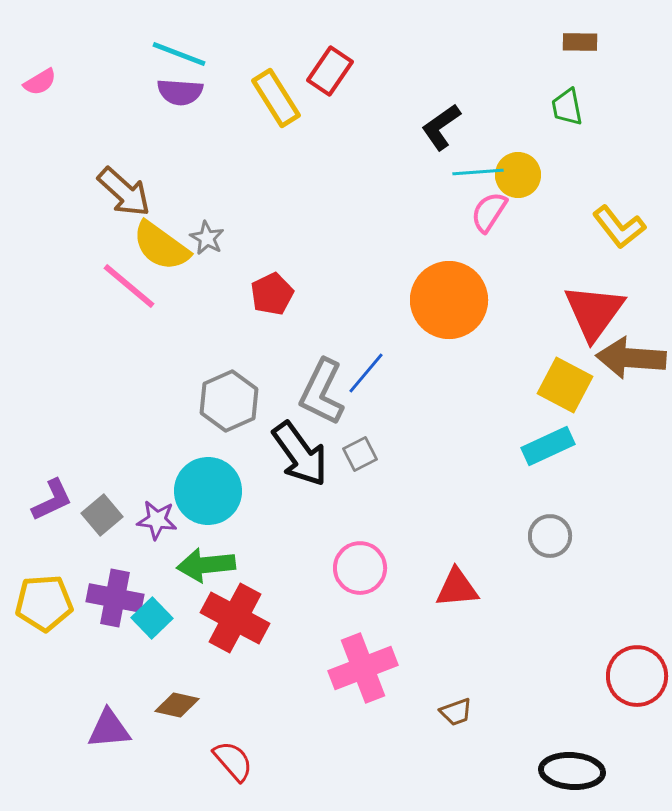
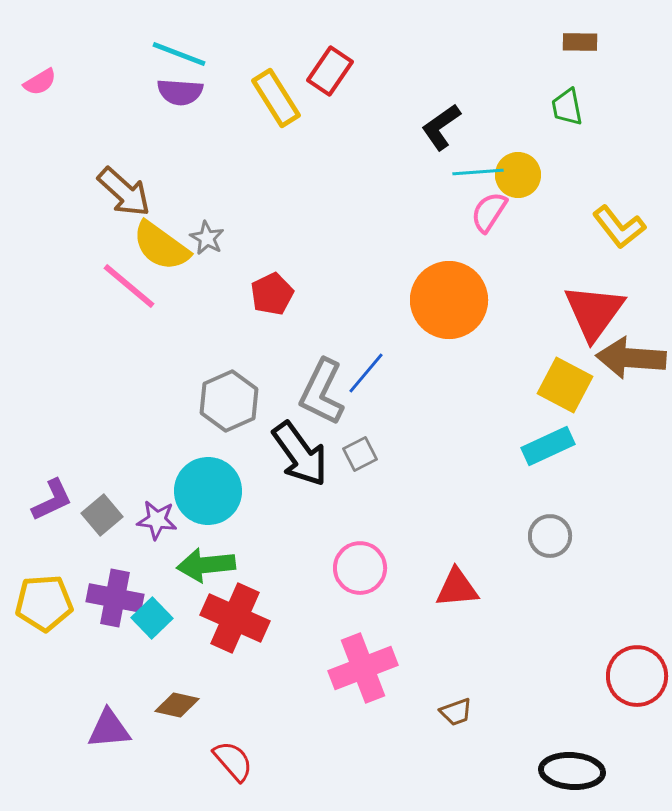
red cross at (235, 618): rotated 4 degrees counterclockwise
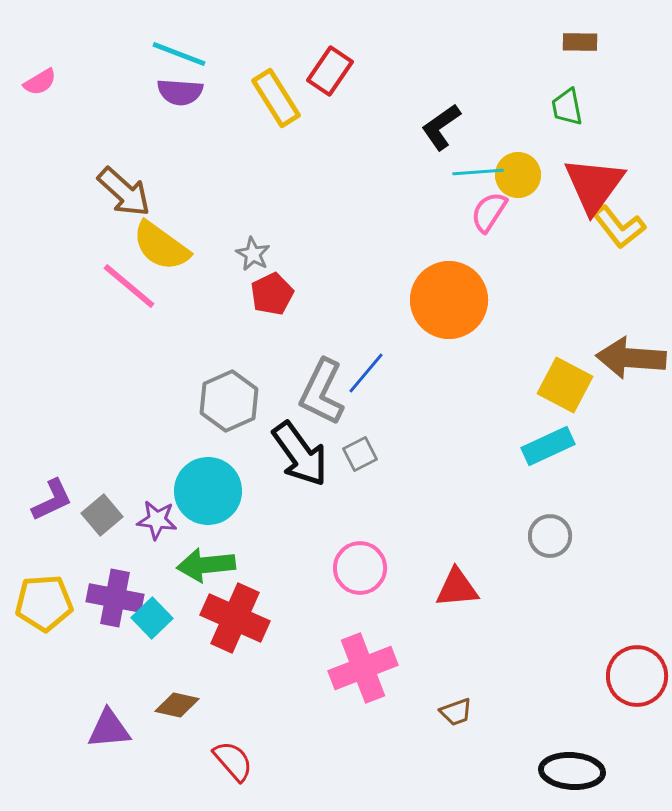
gray star at (207, 238): moved 46 px right, 16 px down
red triangle at (594, 312): moved 127 px up
